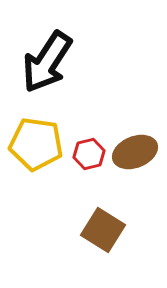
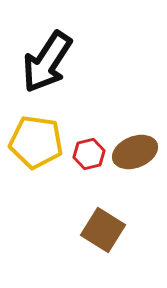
yellow pentagon: moved 2 px up
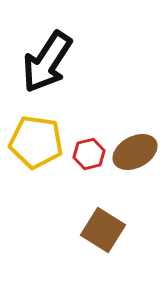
brown ellipse: rotated 6 degrees counterclockwise
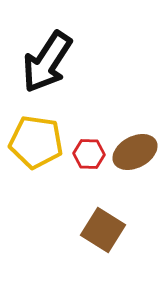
red hexagon: rotated 16 degrees clockwise
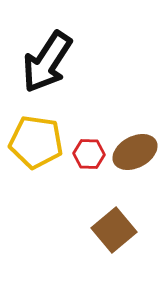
brown square: moved 11 px right; rotated 18 degrees clockwise
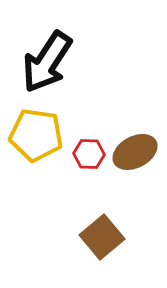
yellow pentagon: moved 7 px up
brown square: moved 12 px left, 7 px down
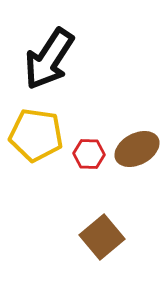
black arrow: moved 2 px right, 3 px up
brown ellipse: moved 2 px right, 3 px up
